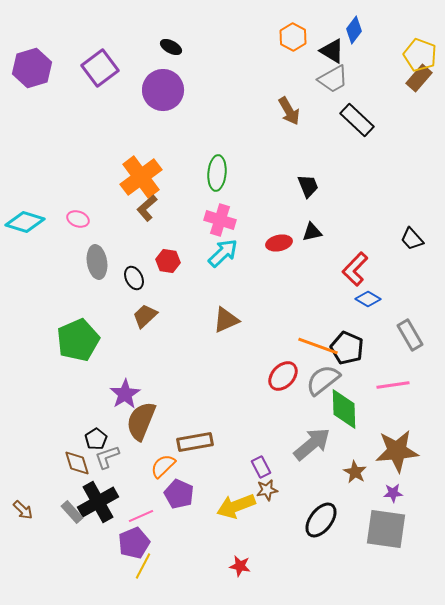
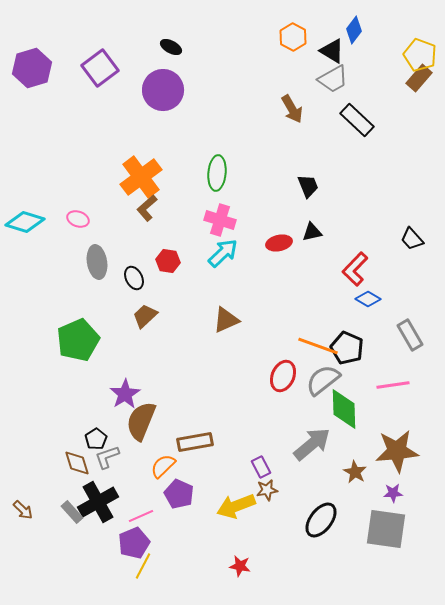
brown arrow at (289, 111): moved 3 px right, 2 px up
red ellipse at (283, 376): rotated 20 degrees counterclockwise
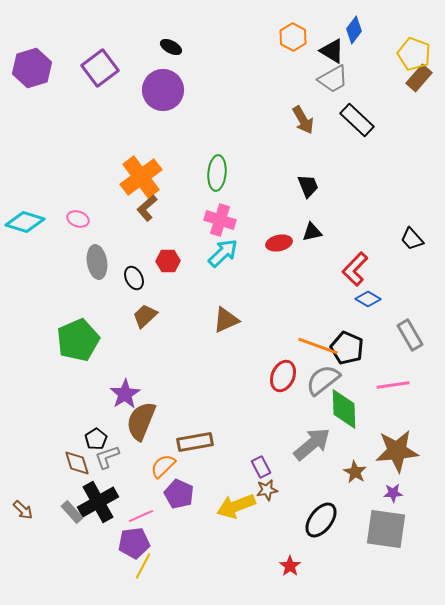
yellow pentagon at (420, 55): moved 6 px left, 1 px up
brown arrow at (292, 109): moved 11 px right, 11 px down
red hexagon at (168, 261): rotated 10 degrees counterclockwise
purple pentagon at (134, 543): rotated 16 degrees clockwise
red star at (240, 566): moved 50 px right; rotated 25 degrees clockwise
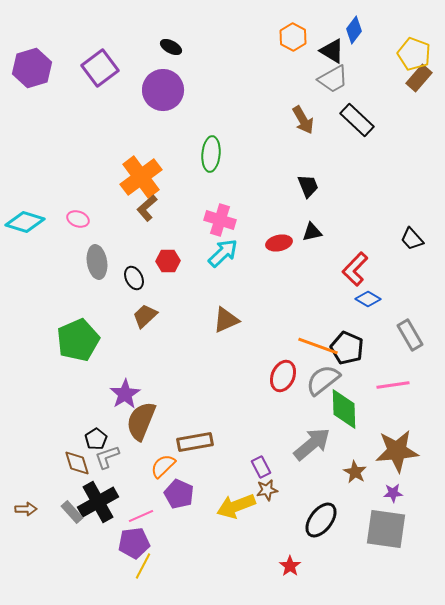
green ellipse at (217, 173): moved 6 px left, 19 px up
brown arrow at (23, 510): moved 3 px right, 1 px up; rotated 45 degrees counterclockwise
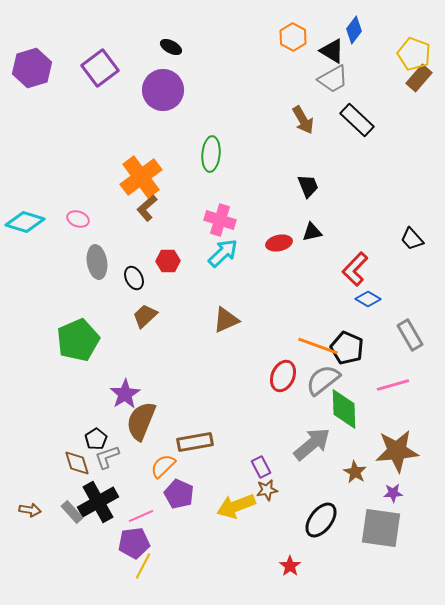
pink line at (393, 385): rotated 8 degrees counterclockwise
brown arrow at (26, 509): moved 4 px right, 1 px down; rotated 10 degrees clockwise
gray square at (386, 529): moved 5 px left, 1 px up
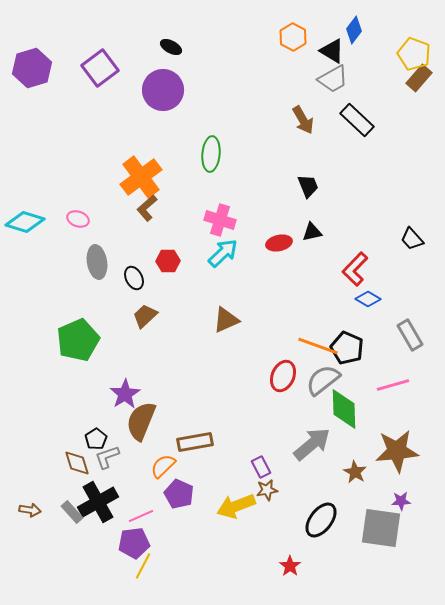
purple star at (393, 493): moved 8 px right, 8 px down
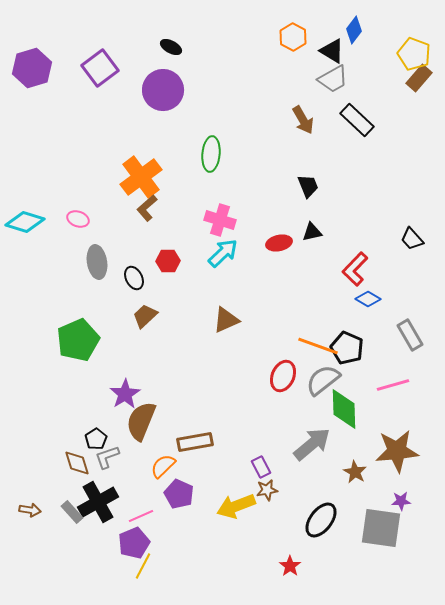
purple pentagon at (134, 543): rotated 16 degrees counterclockwise
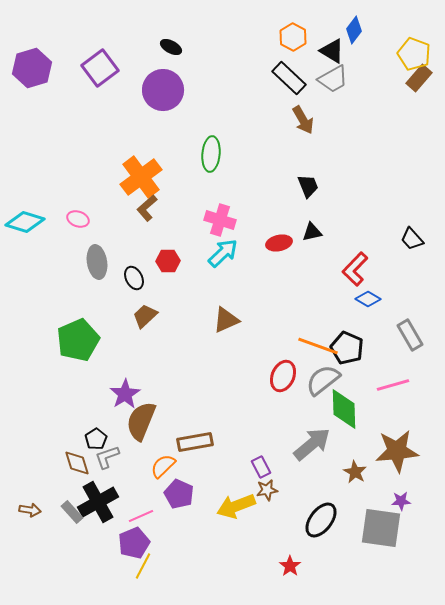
black rectangle at (357, 120): moved 68 px left, 42 px up
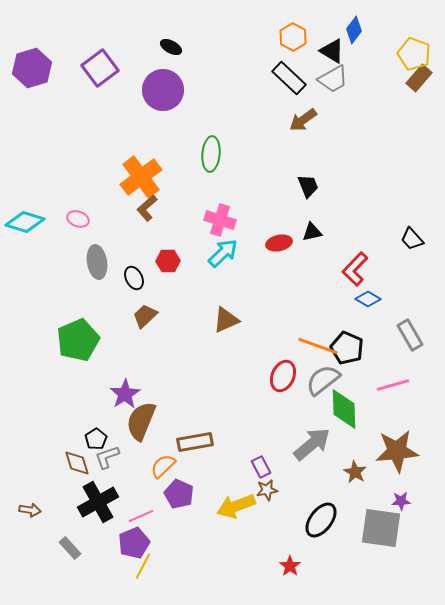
brown arrow at (303, 120): rotated 84 degrees clockwise
gray rectangle at (72, 512): moved 2 px left, 36 px down
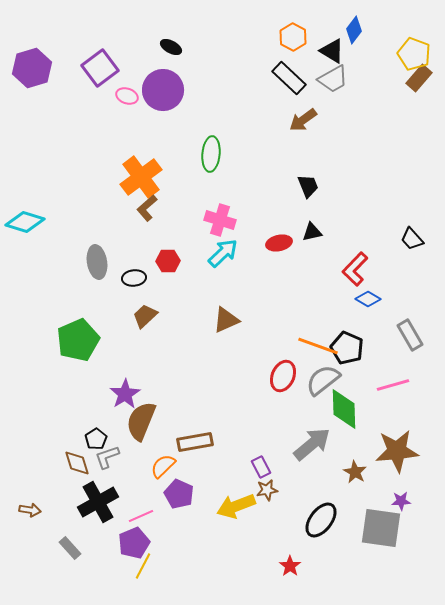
pink ellipse at (78, 219): moved 49 px right, 123 px up
black ellipse at (134, 278): rotated 70 degrees counterclockwise
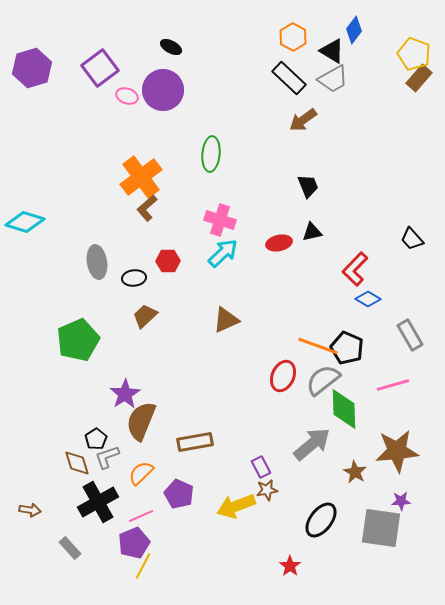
orange semicircle at (163, 466): moved 22 px left, 7 px down
